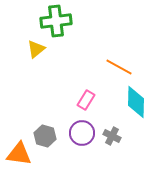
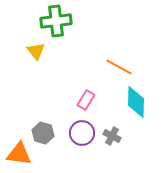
yellow triangle: moved 2 px down; rotated 30 degrees counterclockwise
gray hexagon: moved 2 px left, 3 px up
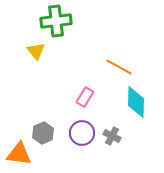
pink rectangle: moved 1 px left, 3 px up
gray hexagon: rotated 20 degrees clockwise
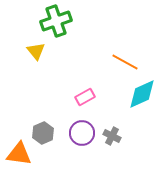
green cross: rotated 12 degrees counterclockwise
orange line: moved 6 px right, 5 px up
pink rectangle: rotated 30 degrees clockwise
cyan diamond: moved 6 px right, 8 px up; rotated 64 degrees clockwise
